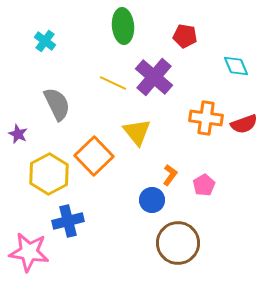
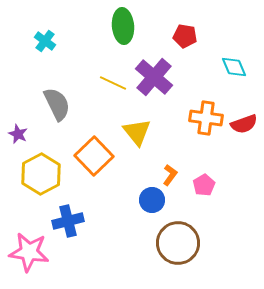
cyan diamond: moved 2 px left, 1 px down
yellow hexagon: moved 8 px left
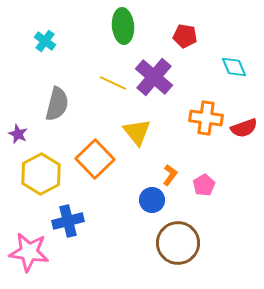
gray semicircle: rotated 40 degrees clockwise
red semicircle: moved 4 px down
orange square: moved 1 px right, 3 px down
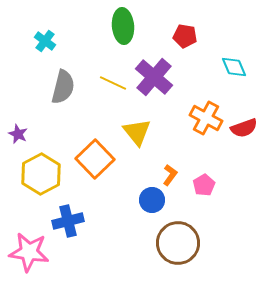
gray semicircle: moved 6 px right, 17 px up
orange cross: rotated 20 degrees clockwise
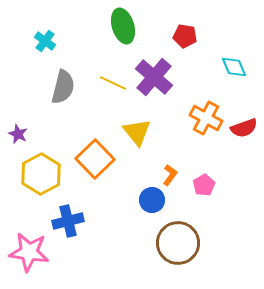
green ellipse: rotated 12 degrees counterclockwise
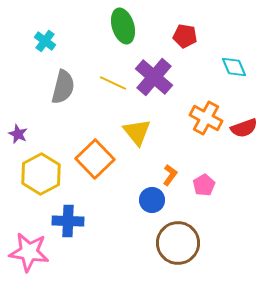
blue cross: rotated 16 degrees clockwise
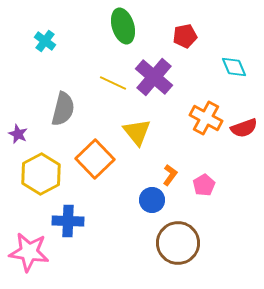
red pentagon: rotated 20 degrees counterclockwise
gray semicircle: moved 22 px down
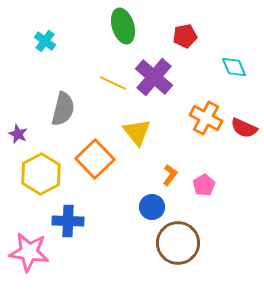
red semicircle: rotated 44 degrees clockwise
blue circle: moved 7 px down
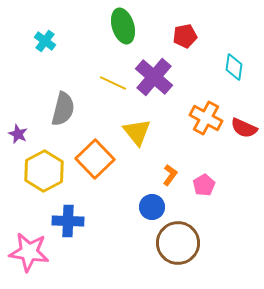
cyan diamond: rotated 32 degrees clockwise
yellow hexagon: moved 3 px right, 3 px up
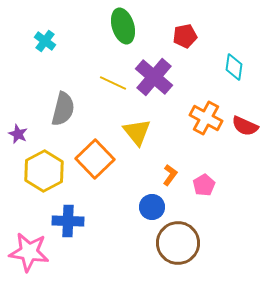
red semicircle: moved 1 px right, 2 px up
